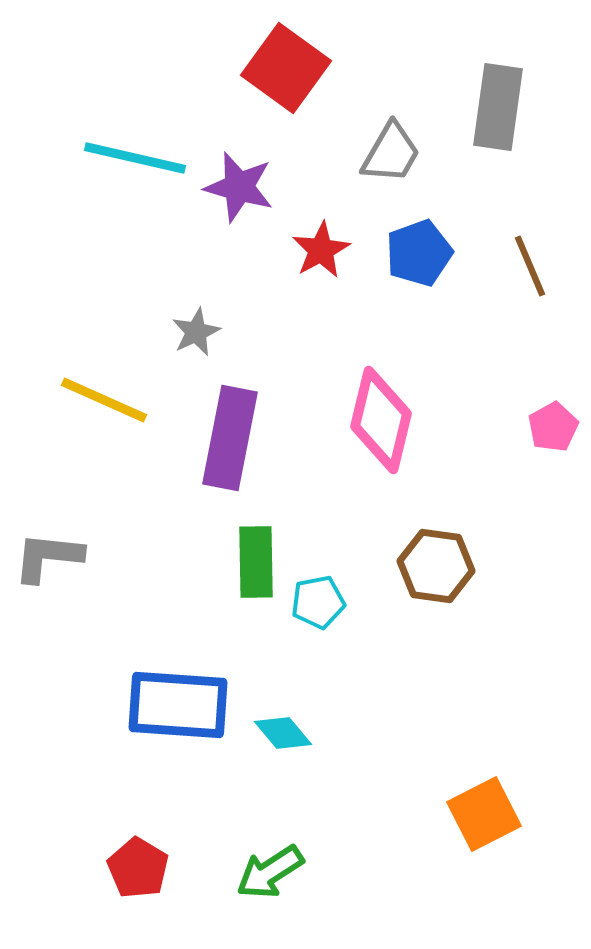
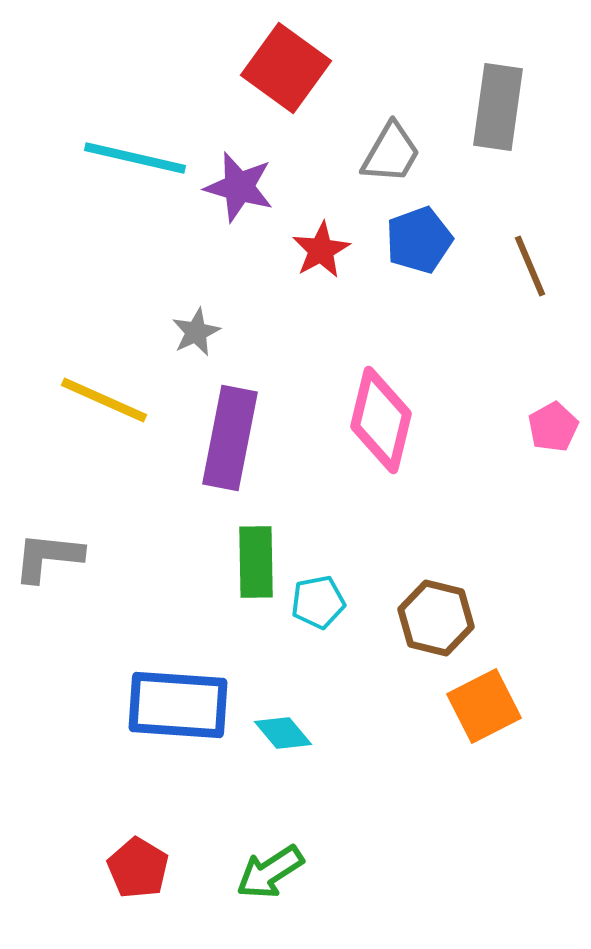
blue pentagon: moved 13 px up
brown hexagon: moved 52 px down; rotated 6 degrees clockwise
orange square: moved 108 px up
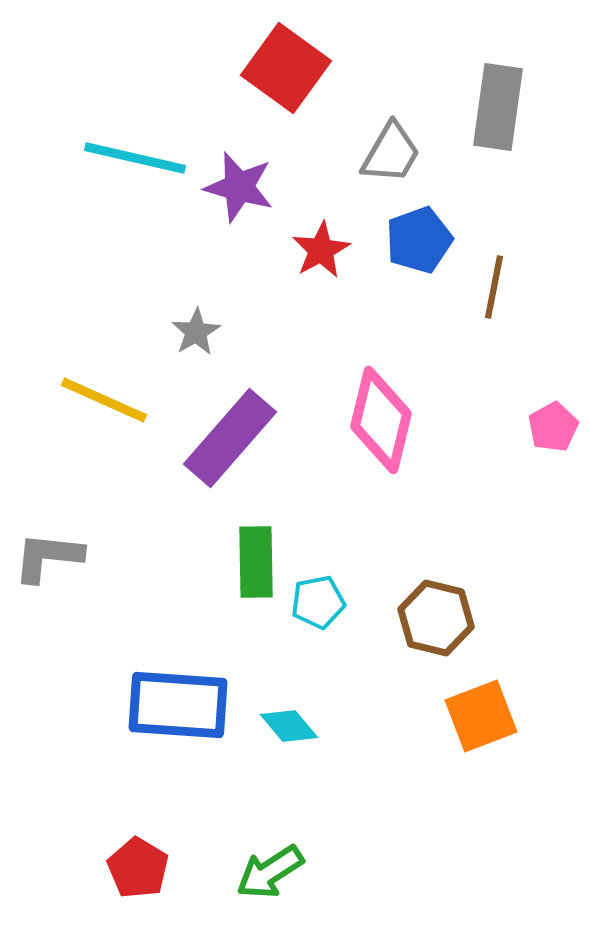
brown line: moved 36 px left, 21 px down; rotated 34 degrees clockwise
gray star: rotated 6 degrees counterclockwise
purple rectangle: rotated 30 degrees clockwise
orange square: moved 3 px left, 10 px down; rotated 6 degrees clockwise
cyan diamond: moved 6 px right, 7 px up
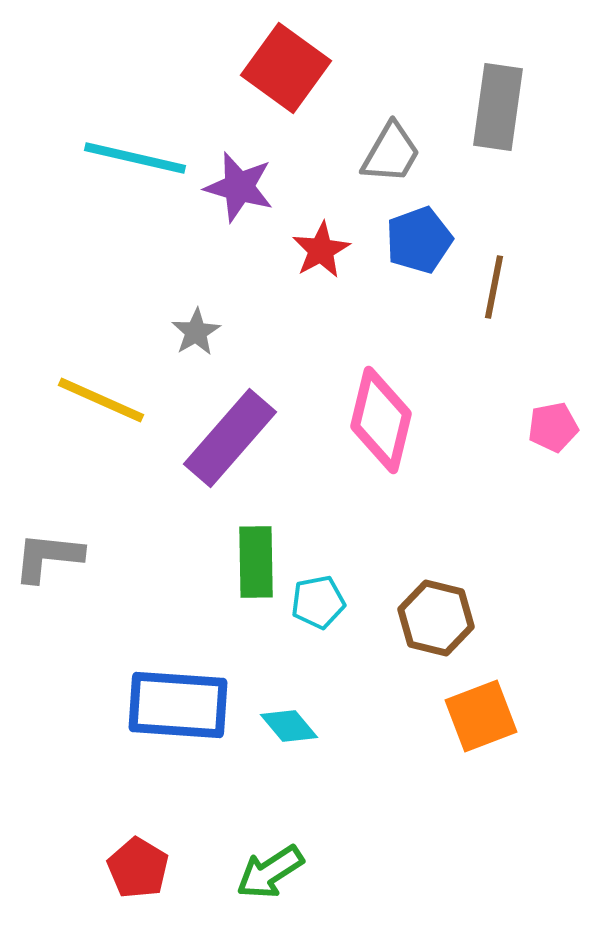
yellow line: moved 3 px left
pink pentagon: rotated 18 degrees clockwise
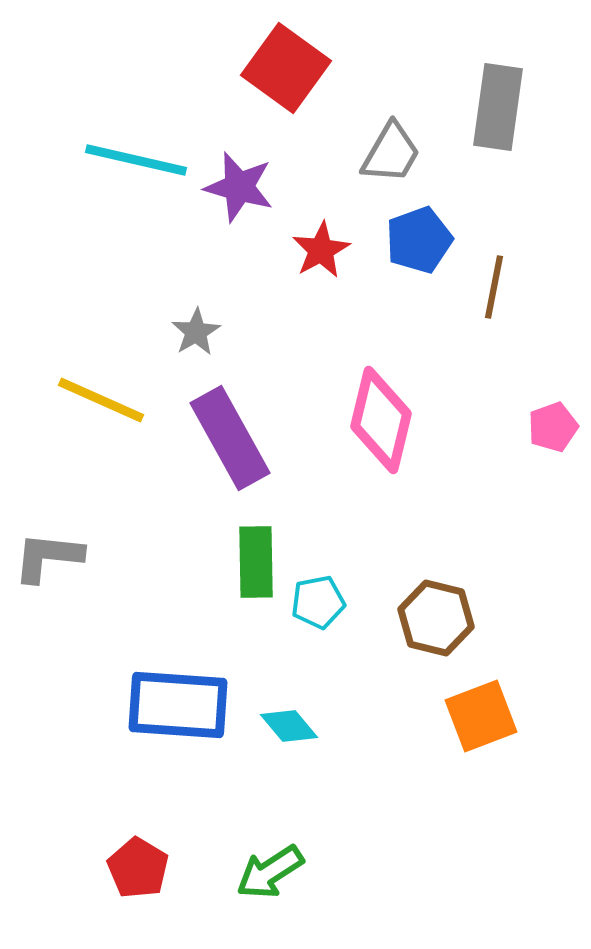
cyan line: moved 1 px right, 2 px down
pink pentagon: rotated 9 degrees counterclockwise
purple rectangle: rotated 70 degrees counterclockwise
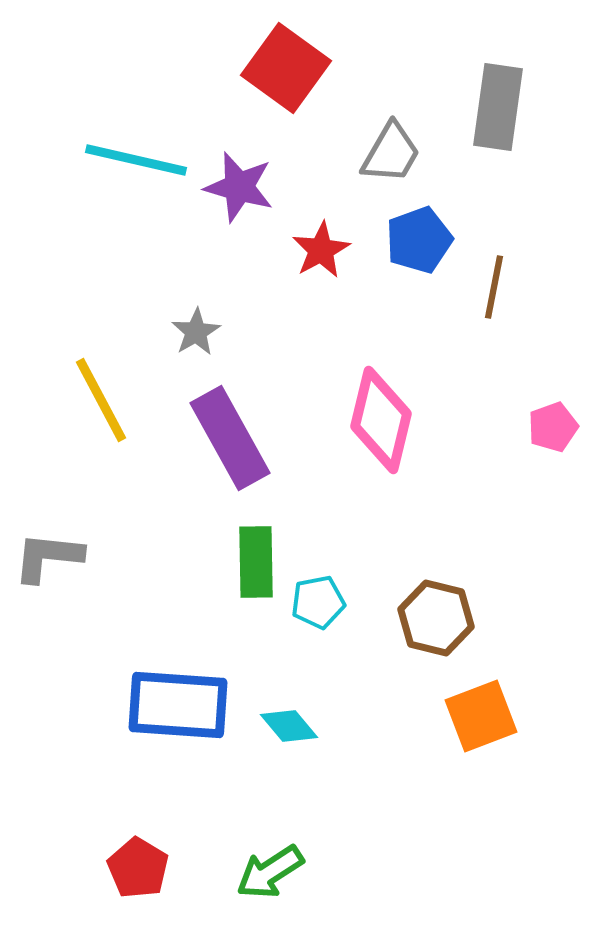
yellow line: rotated 38 degrees clockwise
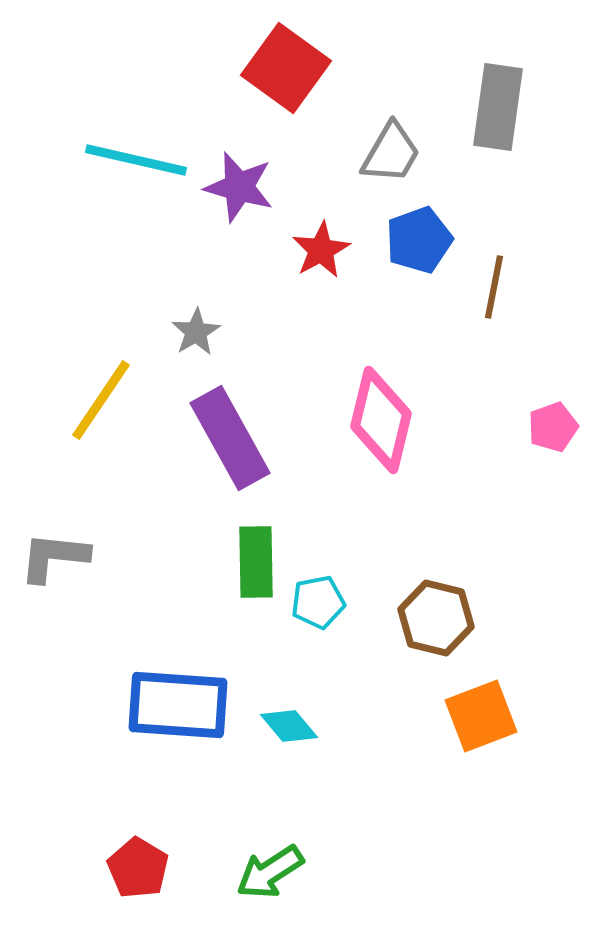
yellow line: rotated 62 degrees clockwise
gray L-shape: moved 6 px right
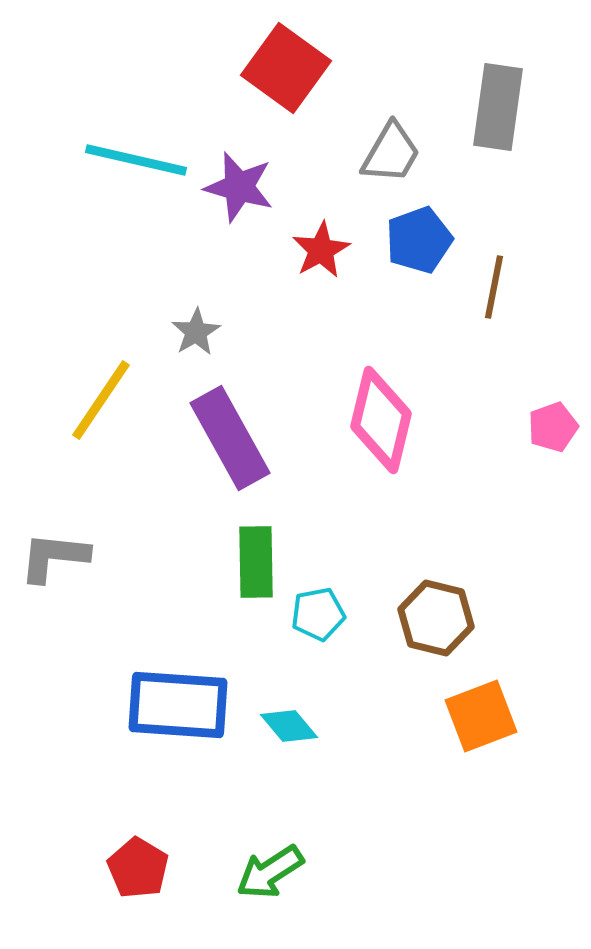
cyan pentagon: moved 12 px down
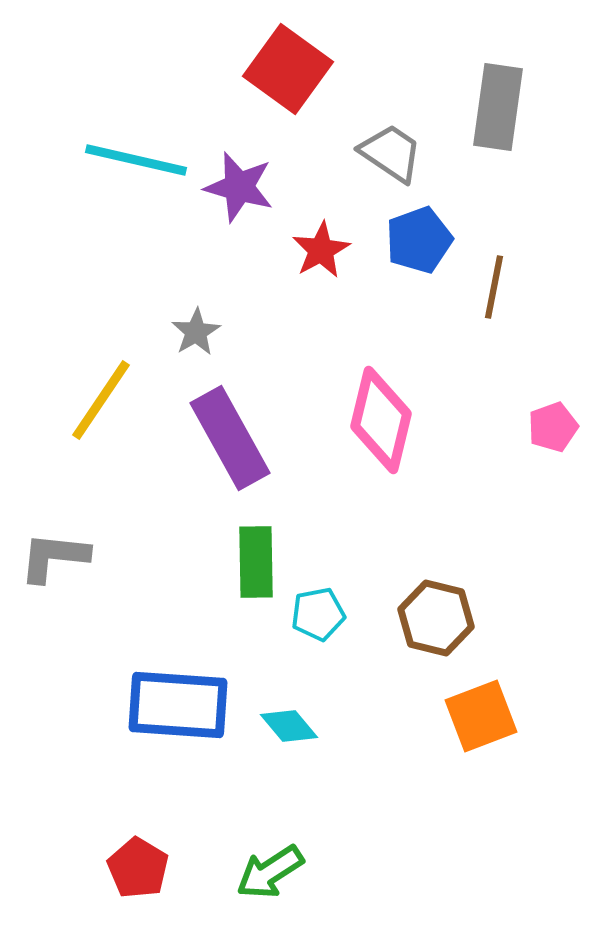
red square: moved 2 px right, 1 px down
gray trapezoid: rotated 86 degrees counterclockwise
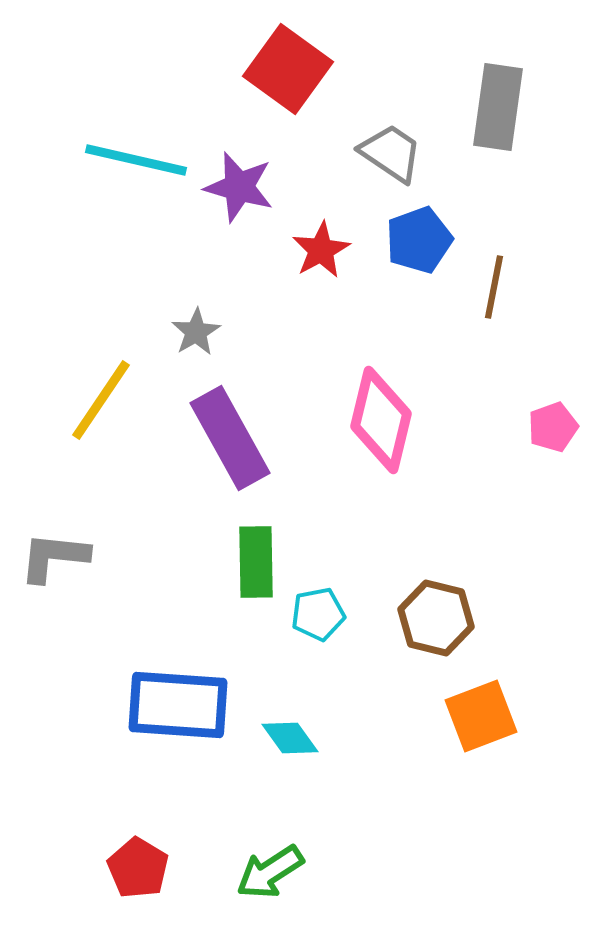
cyan diamond: moved 1 px right, 12 px down; rotated 4 degrees clockwise
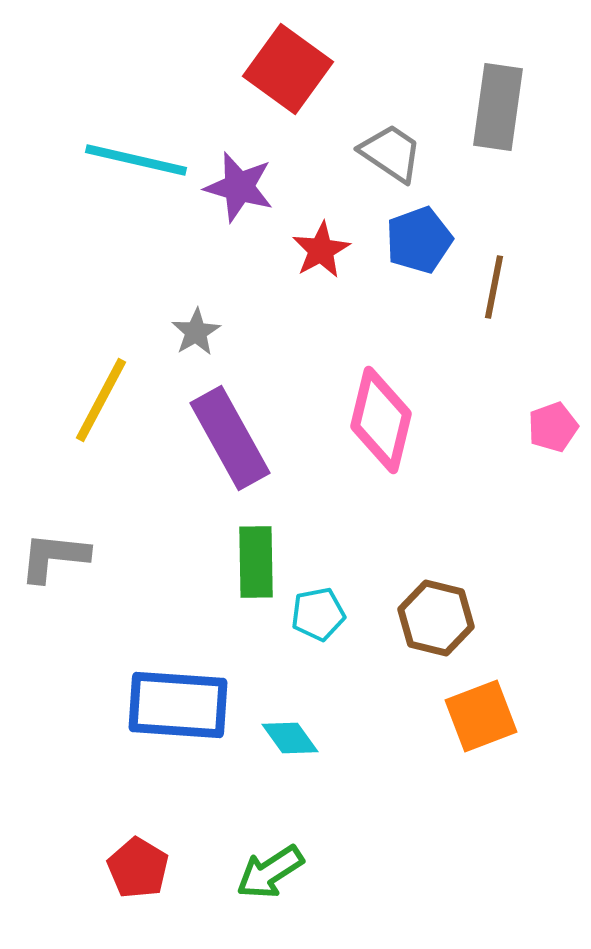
yellow line: rotated 6 degrees counterclockwise
